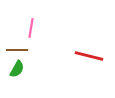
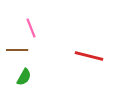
pink line: rotated 30 degrees counterclockwise
green semicircle: moved 7 px right, 8 px down
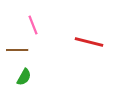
pink line: moved 2 px right, 3 px up
red line: moved 14 px up
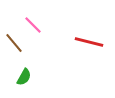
pink line: rotated 24 degrees counterclockwise
brown line: moved 3 px left, 7 px up; rotated 50 degrees clockwise
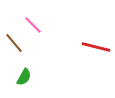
red line: moved 7 px right, 5 px down
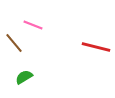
pink line: rotated 24 degrees counterclockwise
green semicircle: rotated 150 degrees counterclockwise
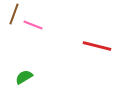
brown line: moved 29 px up; rotated 60 degrees clockwise
red line: moved 1 px right, 1 px up
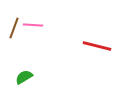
brown line: moved 14 px down
pink line: rotated 18 degrees counterclockwise
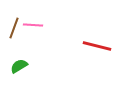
green semicircle: moved 5 px left, 11 px up
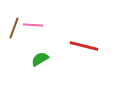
red line: moved 13 px left
green semicircle: moved 21 px right, 7 px up
